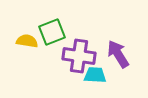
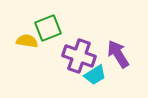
green square: moved 4 px left, 4 px up
purple cross: rotated 12 degrees clockwise
cyan trapezoid: rotated 145 degrees clockwise
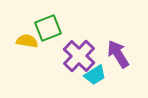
purple cross: rotated 24 degrees clockwise
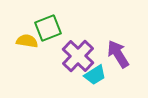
purple cross: moved 1 px left
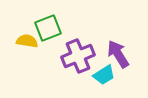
purple cross: rotated 24 degrees clockwise
cyan trapezoid: moved 9 px right
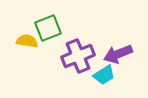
purple arrow: rotated 80 degrees counterclockwise
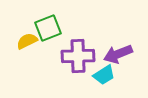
yellow semicircle: rotated 35 degrees counterclockwise
purple cross: rotated 20 degrees clockwise
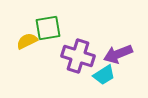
green square: rotated 12 degrees clockwise
purple cross: rotated 20 degrees clockwise
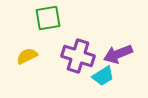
green square: moved 10 px up
yellow semicircle: moved 15 px down
cyan trapezoid: moved 1 px left, 1 px down
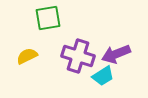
purple arrow: moved 2 px left
